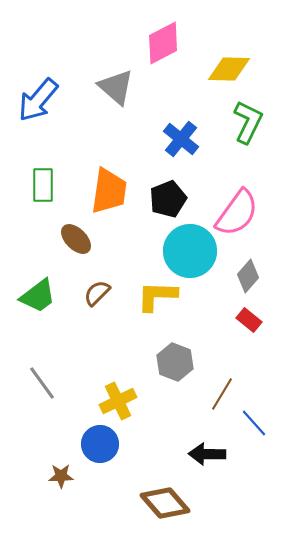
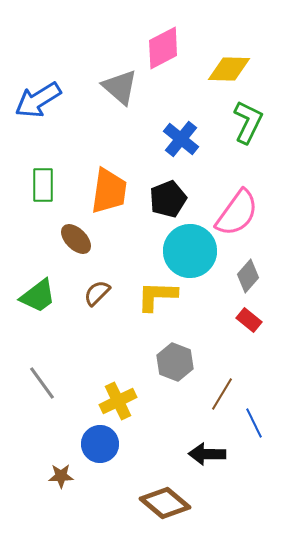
pink diamond: moved 5 px down
gray triangle: moved 4 px right
blue arrow: rotated 18 degrees clockwise
blue line: rotated 16 degrees clockwise
brown diamond: rotated 9 degrees counterclockwise
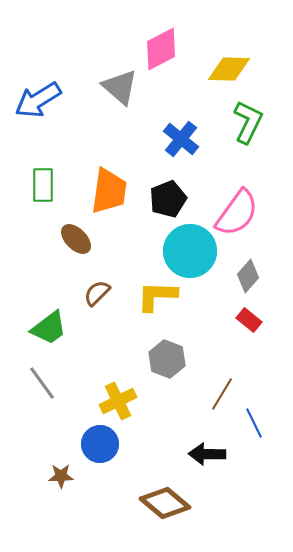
pink diamond: moved 2 px left, 1 px down
green trapezoid: moved 11 px right, 32 px down
gray hexagon: moved 8 px left, 3 px up
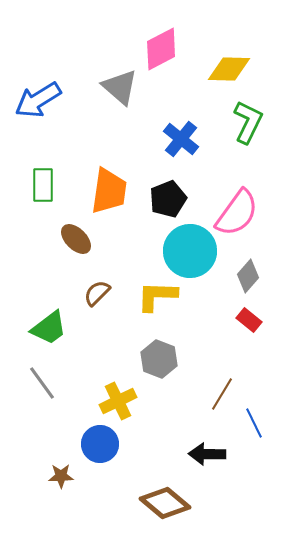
gray hexagon: moved 8 px left
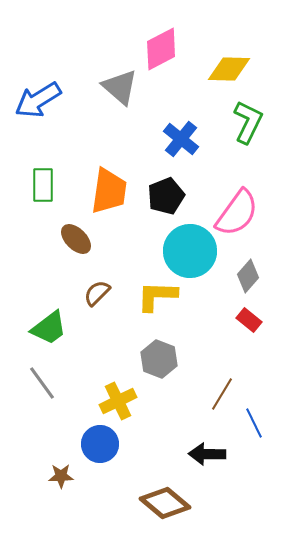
black pentagon: moved 2 px left, 3 px up
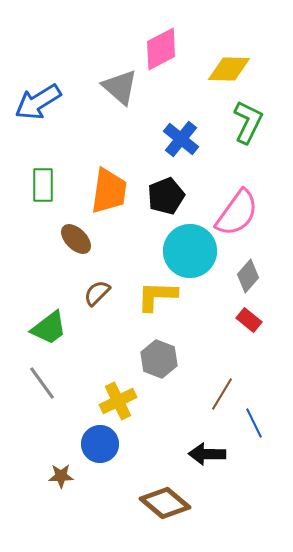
blue arrow: moved 2 px down
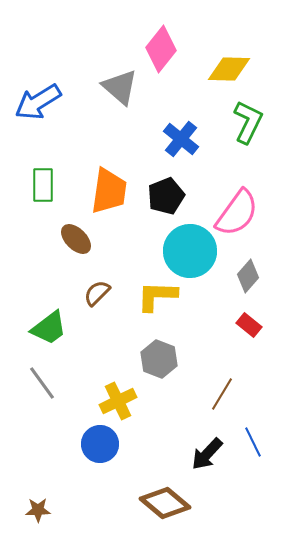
pink diamond: rotated 24 degrees counterclockwise
red rectangle: moved 5 px down
blue line: moved 1 px left, 19 px down
black arrow: rotated 48 degrees counterclockwise
brown star: moved 23 px left, 34 px down
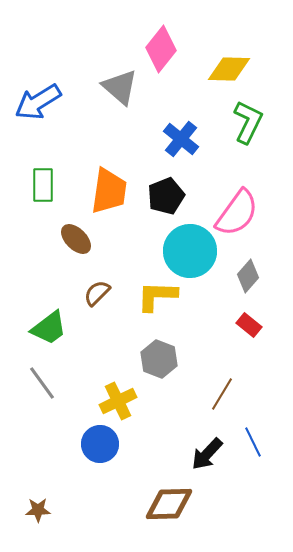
brown diamond: moved 4 px right, 1 px down; rotated 42 degrees counterclockwise
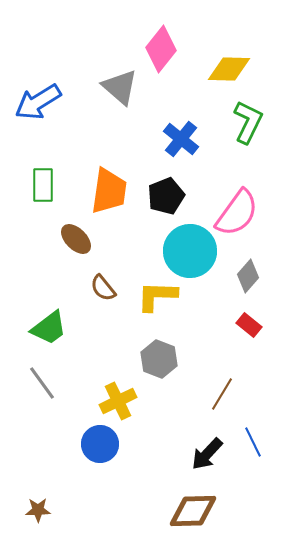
brown semicircle: moved 6 px right, 5 px up; rotated 84 degrees counterclockwise
brown diamond: moved 24 px right, 7 px down
